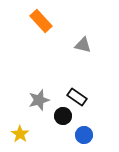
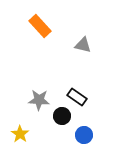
orange rectangle: moved 1 px left, 5 px down
gray star: rotated 20 degrees clockwise
black circle: moved 1 px left
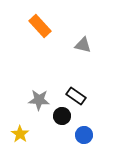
black rectangle: moved 1 px left, 1 px up
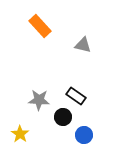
black circle: moved 1 px right, 1 px down
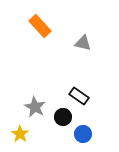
gray triangle: moved 2 px up
black rectangle: moved 3 px right
gray star: moved 4 px left, 7 px down; rotated 25 degrees clockwise
blue circle: moved 1 px left, 1 px up
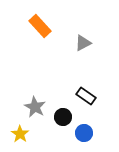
gray triangle: rotated 42 degrees counterclockwise
black rectangle: moved 7 px right
blue circle: moved 1 px right, 1 px up
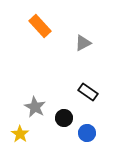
black rectangle: moved 2 px right, 4 px up
black circle: moved 1 px right, 1 px down
blue circle: moved 3 px right
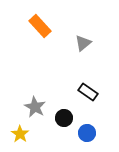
gray triangle: rotated 12 degrees counterclockwise
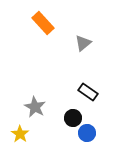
orange rectangle: moved 3 px right, 3 px up
black circle: moved 9 px right
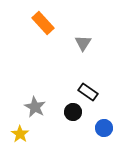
gray triangle: rotated 18 degrees counterclockwise
black circle: moved 6 px up
blue circle: moved 17 px right, 5 px up
